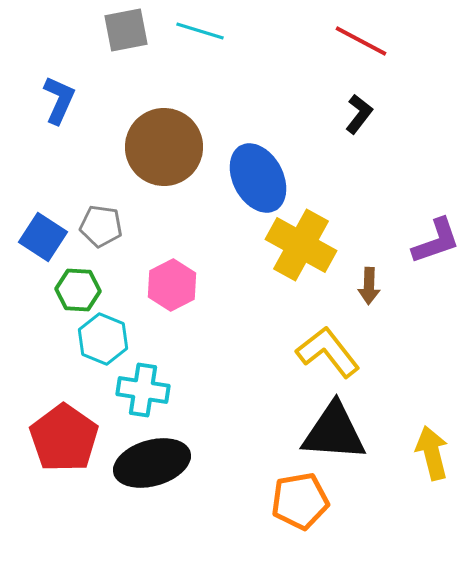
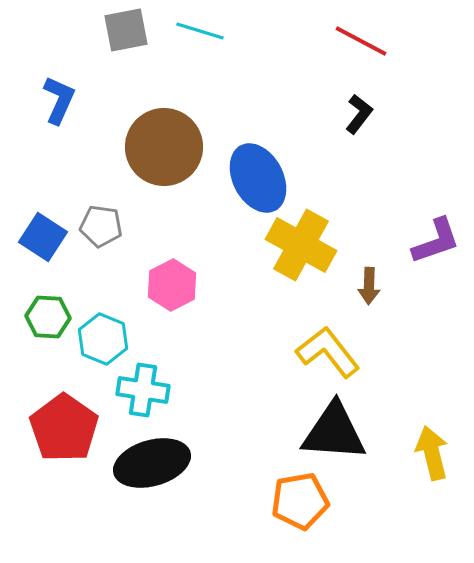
green hexagon: moved 30 px left, 27 px down
red pentagon: moved 10 px up
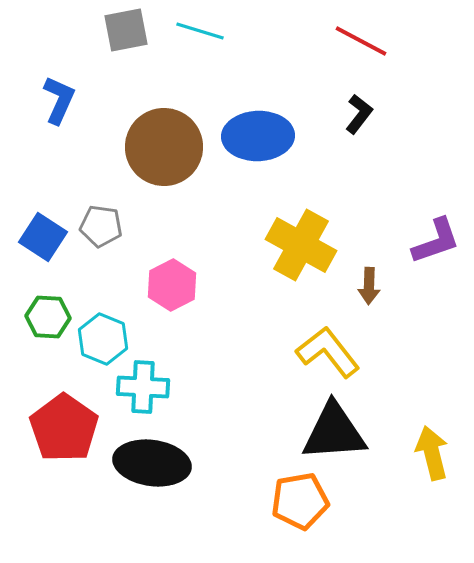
blue ellipse: moved 42 px up; rotated 64 degrees counterclockwise
cyan cross: moved 3 px up; rotated 6 degrees counterclockwise
black triangle: rotated 8 degrees counterclockwise
black ellipse: rotated 24 degrees clockwise
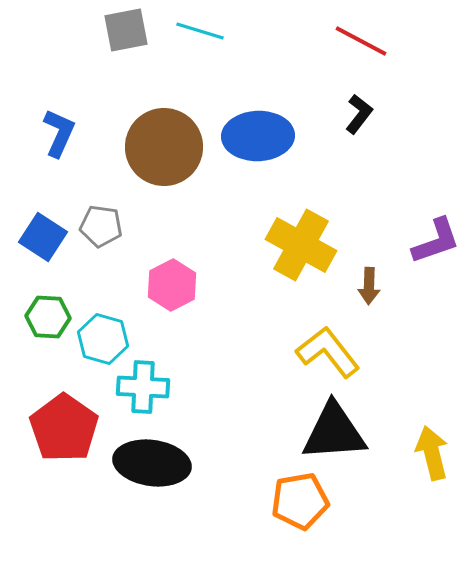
blue L-shape: moved 33 px down
cyan hexagon: rotated 6 degrees counterclockwise
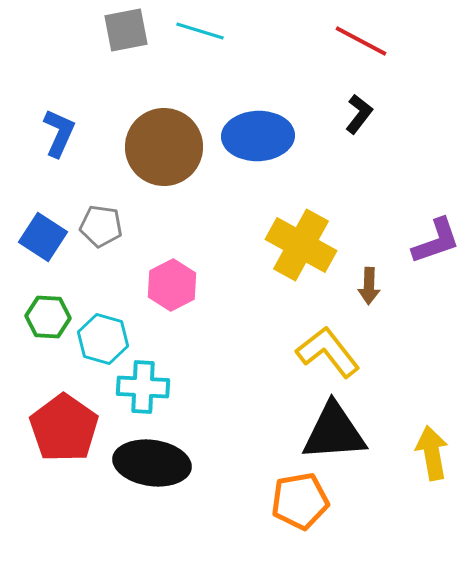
yellow arrow: rotated 4 degrees clockwise
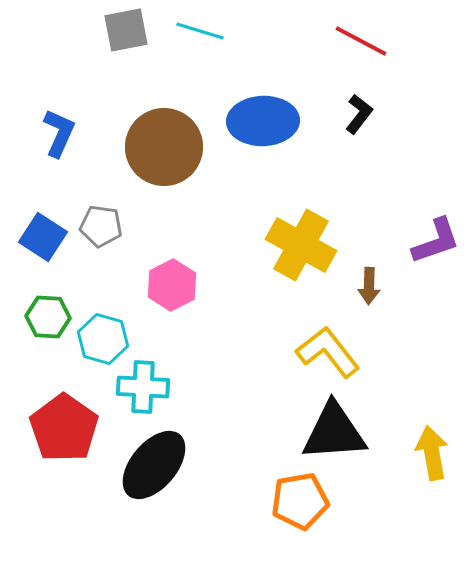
blue ellipse: moved 5 px right, 15 px up
black ellipse: moved 2 px right, 2 px down; rotated 58 degrees counterclockwise
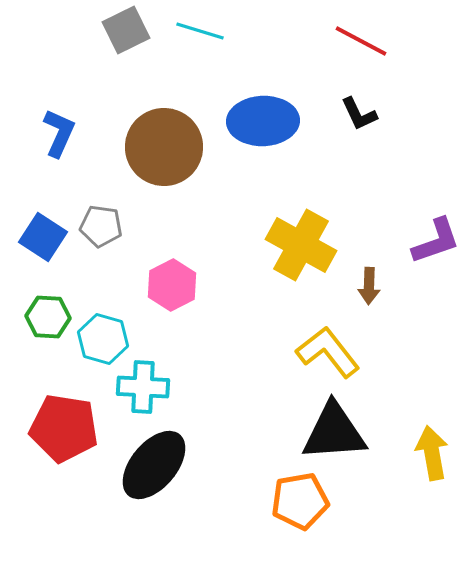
gray square: rotated 15 degrees counterclockwise
black L-shape: rotated 117 degrees clockwise
red pentagon: rotated 26 degrees counterclockwise
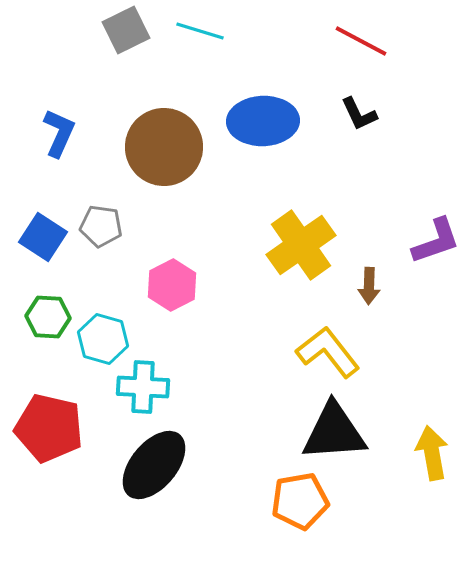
yellow cross: rotated 26 degrees clockwise
red pentagon: moved 15 px left; rotated 4 degrees clockwise
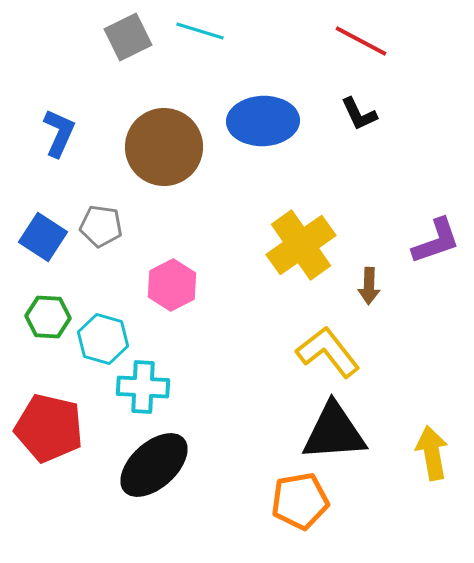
gray square: moved 2 px right, 7 px down
black ellipse: rotated 8 degrees clockwise
